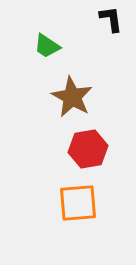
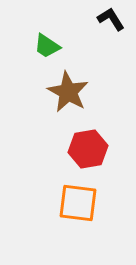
black L-shape: rotated 24 degrees counterclockwise
brown star: moved 4 px left, 5 px up
orange square: rotated 12 degrees clockwise
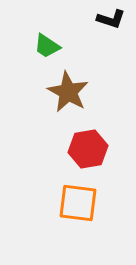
black L-shape: rotated 140 degrees clockwise
